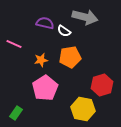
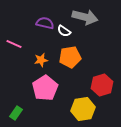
yellow hexagon: rotated 20 degrees counterclockwise
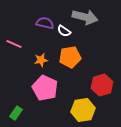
pink pentagon: rotated 15 degrees counterclockwise
yellow hexagon: moved 1 px down
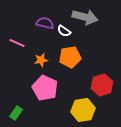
pink line: moved 3 px right, 1 px up
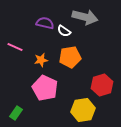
pink line: moved 2 px left, 4 px down
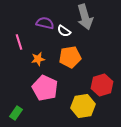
gray arrow: rotated 60 degrees clockwise
pink line: moved 4 px right, 5 px up; rotated 49 degrees clockwise
orange star: moved 3 px left, 1 px up
yellow hexagon: moved 4 px up
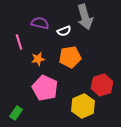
purple semicircle: moved 5 px left
white semicircle: rotated 56 degrees counterclockwise
yellow hexagon: rotated 15 degrees counterclockwise
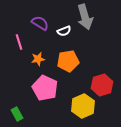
purple semicircle: rotated 18 degrees clockwise
orange pentagon: moved 2 px left, 4 px down
green rectangle: moved 1 px right, 1 px down; rotated 64 degrees counterclockwise
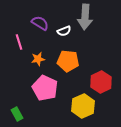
gray arrow: rotated 20 degrees clockwise
orange pentagon: rotated 15 degrees clockwise
red hexagon: moved 1 px left, 3 px up; rotated 10 degrees counterclockwise
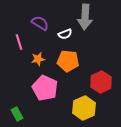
white semicircle: moved 1 px right, 3 px down
yellow hexagon: moved 1 px right, 2 px down
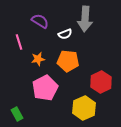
gray arrow: moved 2 px down
purple semicircle: moved 2 px up
pink pentagon: rotated 20 degrees clockwise
